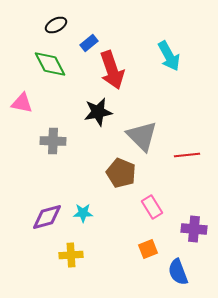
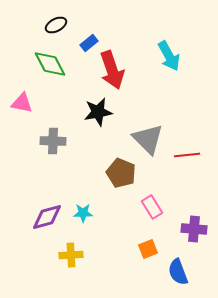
gray triangle: moved 6 px right, 3 px down
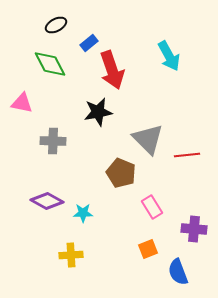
purple diamond: moved 16 px up; rotated 44 degrees clockwise
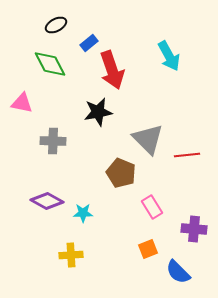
blue semicircle: rotated 24 degrees counterclockwise
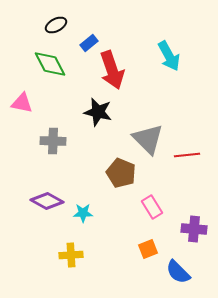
black star: rotated 24 degrees clockwise
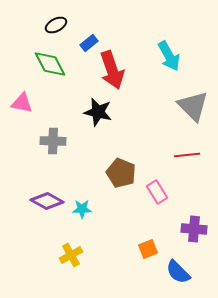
gray triangle: moved 45 px right, 33 px up
pink rectangle: moved 5 px right, 15 px up
cyan star: moved 1 px left, 4 px up
yellow cross: rotated 25 degrees counterclockwise
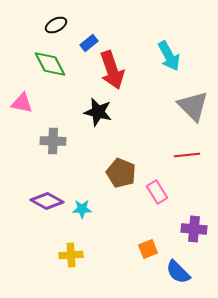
yellow cross: rotated 25 degrees clockwise
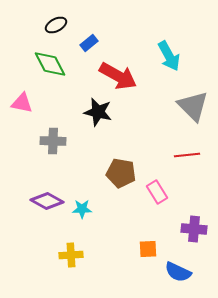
red arrow: moved 6 px right, 6 px down; rotated 42 degrees counterclockwise
brown pentagon: rotated 12 degrees counterclockwise
orange square: rotated 18 degrees clockwise
blue semicircle: rotated 20 degrees counterclockwise
